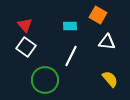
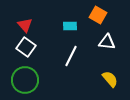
green circle: moved 20 px left
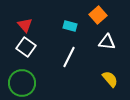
orange square: rotated 18 degrees clockwise
cyan rectangle: rotated 16 degrees clockwise
white line: moved 2 px left, 1 px down
green circle: moved 3 px left, 3 px down
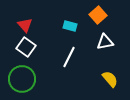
white triangle: moved 2 px left; rotated 18 degrees counterclockwise
green circle: moved 4 px up
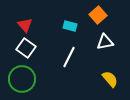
white square: moved 1 px down
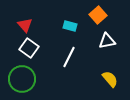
white triangle: moved 2 px right, 1 px up
white square: moved 3 px right
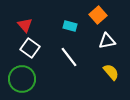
white square: moved 1 px right
white line: rotated 65 degrees counterclockwise
yellow semicircle: moved 1 px right, 7 px up
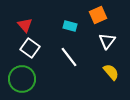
orange square: rotated 18 degrees clockwise
white triangle: rotated 42 degrees counterclockwise
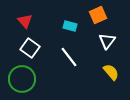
red triangle: moved 4 px up
